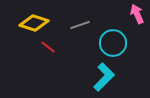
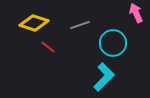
pink arrow: moved 1 px left, 1 px up
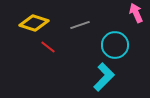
cyan circle: moved 2 px right, 2 px down
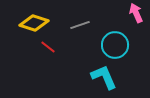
cyan L-shape: rotated 68 degrees counterclockwise
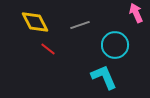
yellow diamond: moved 1 px right, 1 px up; rotated 44 degrees clockwise
red line: moved 2 px down
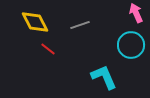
cyan circle: moved 16 px right
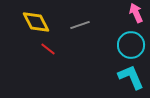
yellow diamond: moved 1 px right
cyan L-shape: moved 27 px right
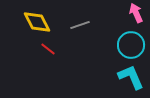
yellow diamond: moved 1 px right
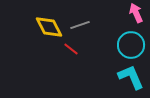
yellow diamond: moved 12 px right, 5 px down
red line: moved 23 px right
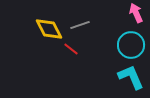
yellow diamond: moved 2 px down
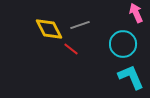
cyan circle: moved 8 px left, 1 px up
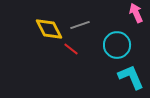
cyan circle: moved 6 px left, 1 px down
